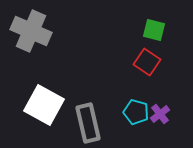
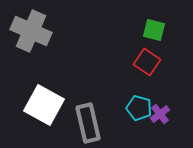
cyan pentagon: moved 3 px right, 4 px up
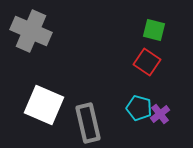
white square: rotated 6 degrees counterclockwise
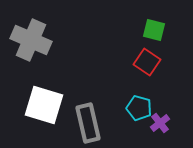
gray cross: moved 9 px down
white square: rotated 6 degrees counterclockwise
purple cross: moved 9 px down
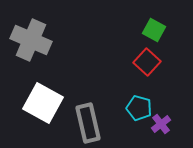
green square: rotated 15 degrees clockwise
red square: rotated 8 degrees clockwise
white square: moved 1 px left, 2 px up; rotated 12 degrees clockwise
purple cross: moved 1 px right, 1 px down
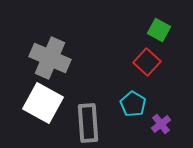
green square: moved 5 px right
gray cross: moved 19 px right, 18 px down
cyan pentagon: moved 6 px left, 4 px up; rotated 15 degrees clockwise
gray rectangle: rotated 9 degrees clockwise
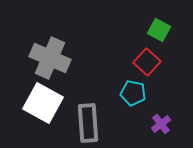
cyan pentagon: moved 11 px up; rotated 20 degrees counterclockwise
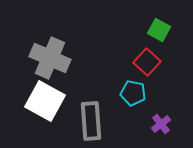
white square: moved 2 px right, 2 px up
gray rectangle: moved 3 px right, 2 px up
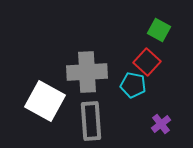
gray cross: moved 37 px right, 14 px down; rotated 27 degrees counterclockwise
cyan pentagon: moved 8 px up
